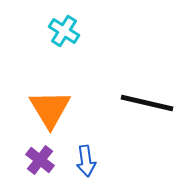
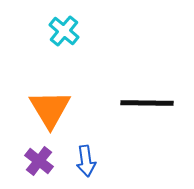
cyan cross: rotated 8 degrees clockwise
black line: rotated 12 degrees counterclockwise
purple cross: moved 1 px left, 1 px down
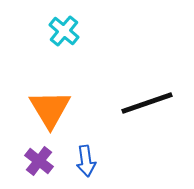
black line: rotated 20 degrees counterclockwise
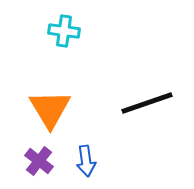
cyan cross: rotated 32 degrees counterclockwise
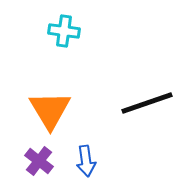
orange triangle: moved 1 px down
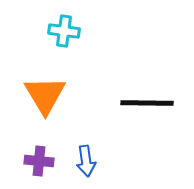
black line: rotated 20 degrees clockwise
orange triangle: moved 5 px left, 15 px up
purple cross: rotated 32 degrees counterclockwise
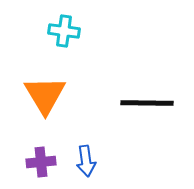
purple cross: moved 2 px right, 1 px down; rotated 12 degrees counterclockwise
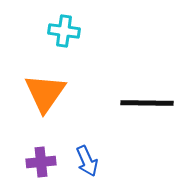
orange triangle: moved 2 px up; rotated 6 degrees clockwise
blue arrow: moved 1 px right; rotated 16 degrees counterclockwise
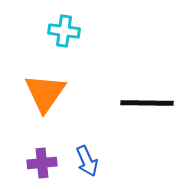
purple cross: moved 1 px right, 1 px down
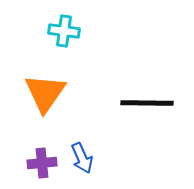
blue arrow: moved 5 px left, 3 px up
